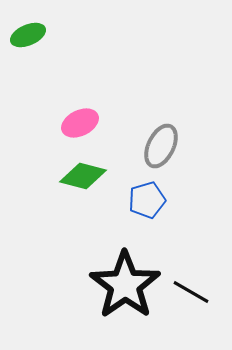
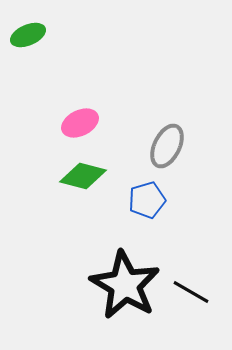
gray ellipse: moved 6 px right
black star: rotated 6 degrees counterclockwise
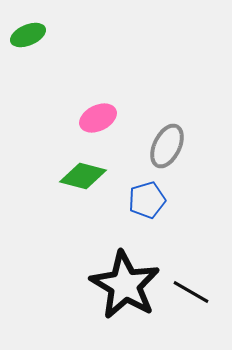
pink ellipse: moved 18 px right, 5 px up
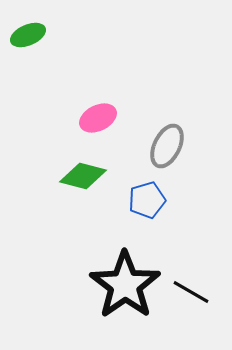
black star: rotated 6 degrees clockwise
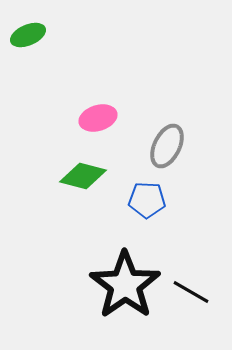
pink ellipse: rotated 9 degrees clockwise
blue pentagon: rotated 18 degrees clockwise
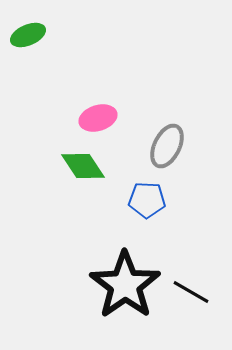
green diamond: moved 10 px up; rotated 42 degrees clockwise
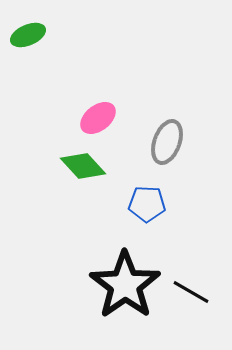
pink ellipse: rotated 21 degrees counterclockwise
gray ellipse: moved 4 px up; rotated 6 degrees counterclockwise
green diamond: rotated 9 degrees counterclockwise
blue pentagon: moved 4 px down
